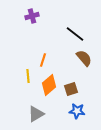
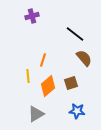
orange diamond: moved 1 px left, 1 px down
brown square: moved 6 px up
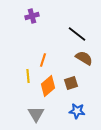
black line: moved 2 px right
brown semicircle: rotated 18 degrees counterclockwise
gray triangle: rotated 30 degrees counterclockwise
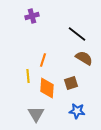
orange diamond: moved 1 px left, 2 px down; rotated 45 degrees counterclockwise
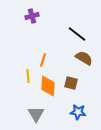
brown square: rotated 32 degrees clockwise
orange diamond: moved 1 px right, 2 px up
blue star: moved 1 px right, 1 px down
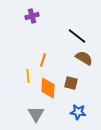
black line: moved 2 px down
orange diamond: moved 2 px down
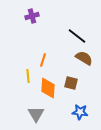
blue star: moved 2 px right
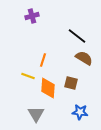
yellow line: rotated 64 degrees counterclockwise
